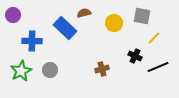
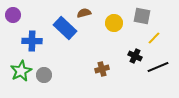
gray circle: moved 6 px left, 5 px down
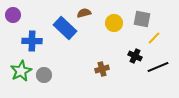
gray square: moved 3 px down
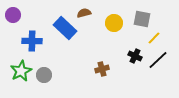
black line: moved 7 px up; rotated 20 degrees counterclockwise
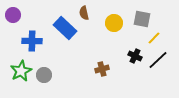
brown semicircle: rotated 88 degrees counterclockwise
